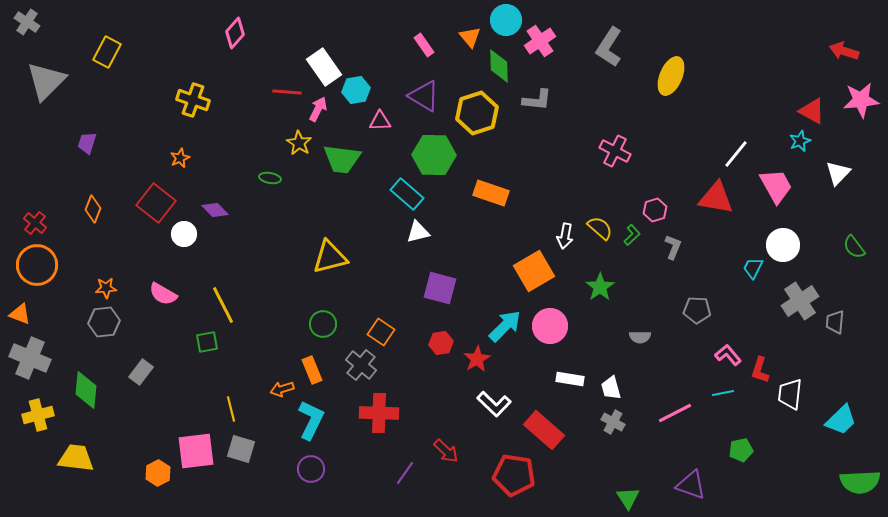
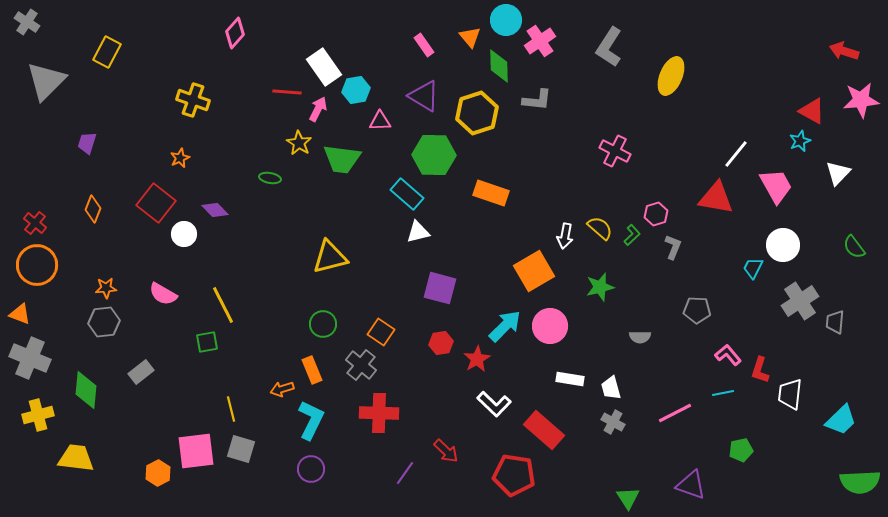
pink hexagon at (655, 210): moved 1 px right, 4 px down
green star at (600, 287): rotated 20 degrees clockwise
gray rectangle at (141, 372): rotated 15 degrees clockwise
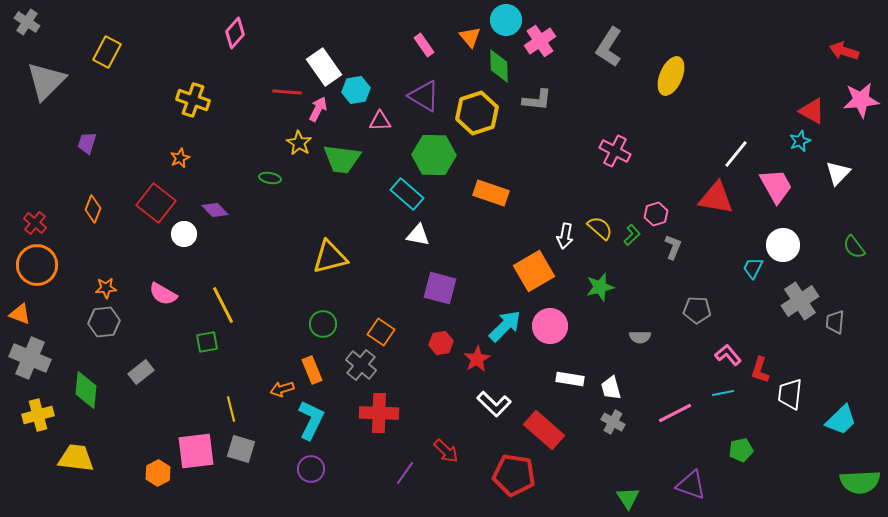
white triangle at (418, 232): moved 3 px down; rotated 25 degrees clockwise
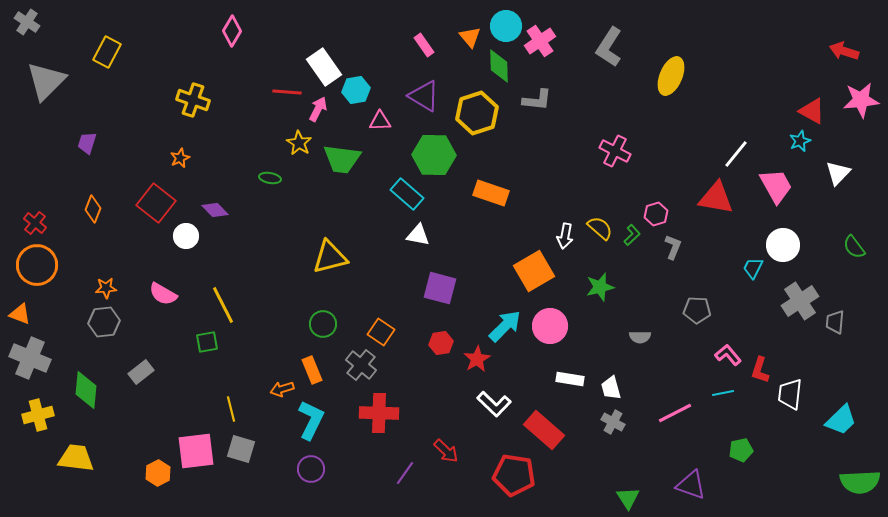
cyan circle at (506, 20): moved 6 px down
pink diamond at (235, 33): moved 3 px left, 2 px up; rotated 12 degrees counterclockwise
white circle at (184, 234): moved 2 px right, 2 px down
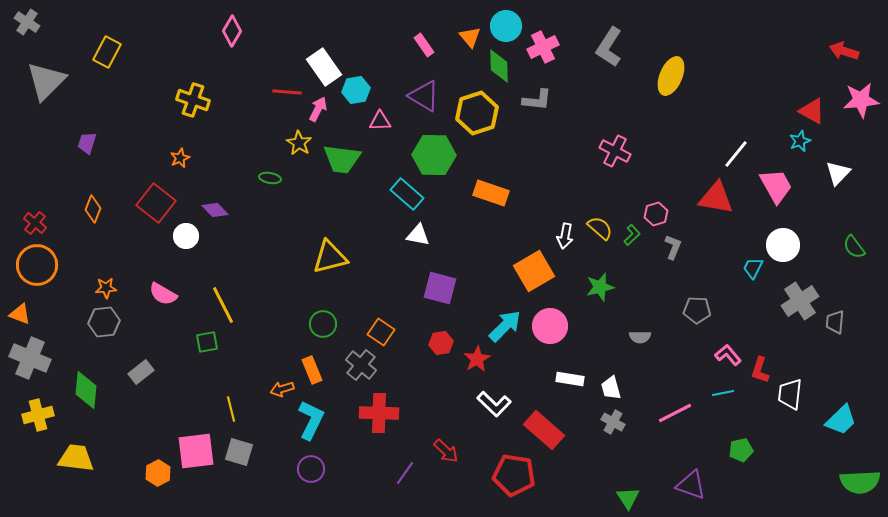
pink cross at (540, 41): moved 3 px right, 6 px down; rotated 8 degrees clockwise
gray square at (241, 449): moved 2 px left, 3 px down
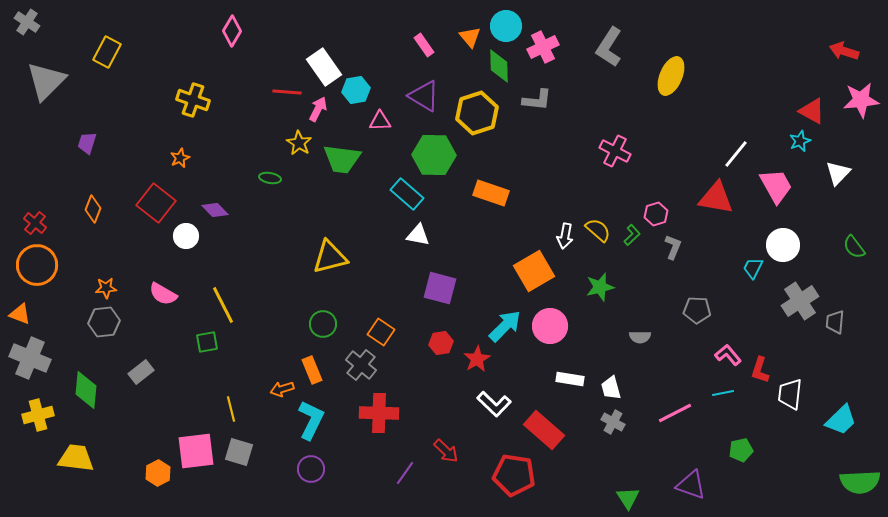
yellow semicircle at (600, 228): moved 2 px left, 2 px down
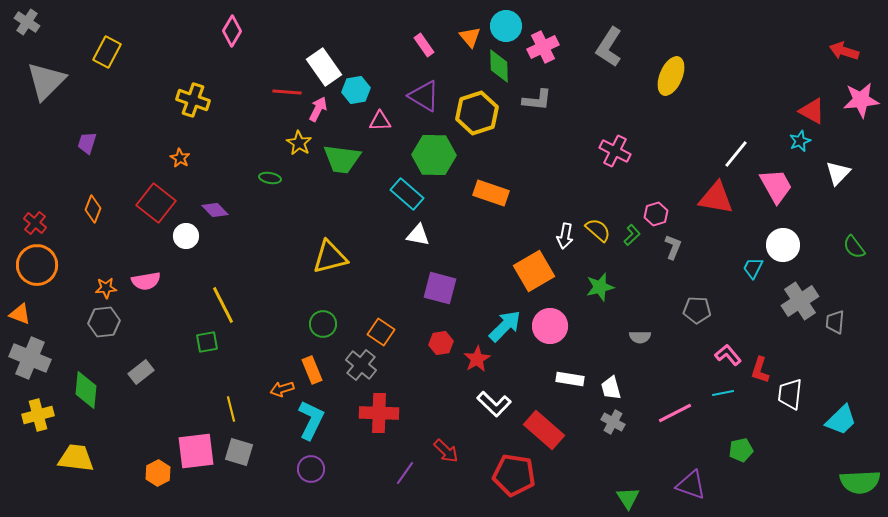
orange star at (180, 158): rotated 18 degrees counterclockwise
pink semicircle at (163, 294): moved 17 px left, 13 px up; rotated 40 degrees counterclockwise
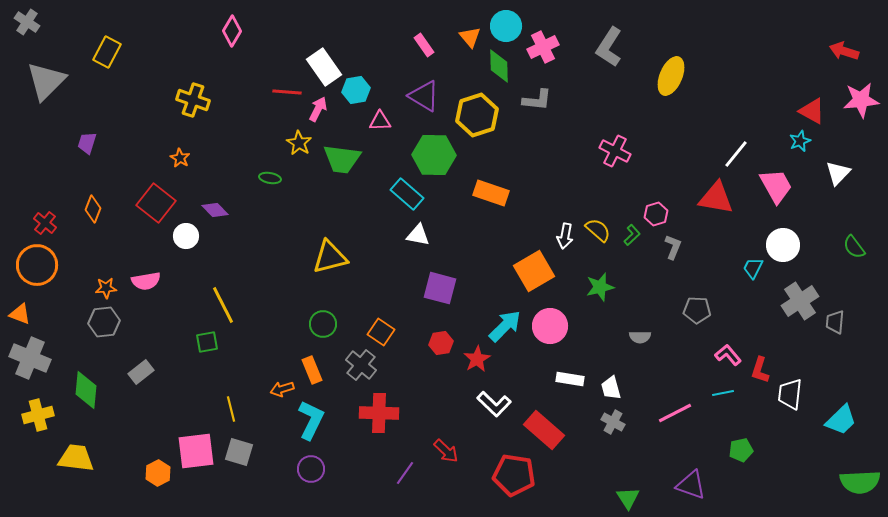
yellow hexagon at (477, 113): moved 2 px down
red cross at (35, 223): moved 10 px right
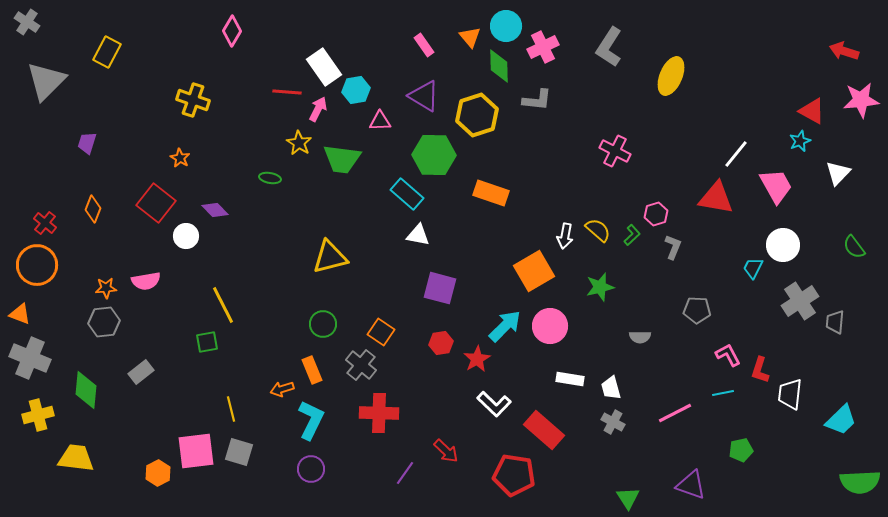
pink L-shape at (728, 355): rotated 12 degrees clockwise
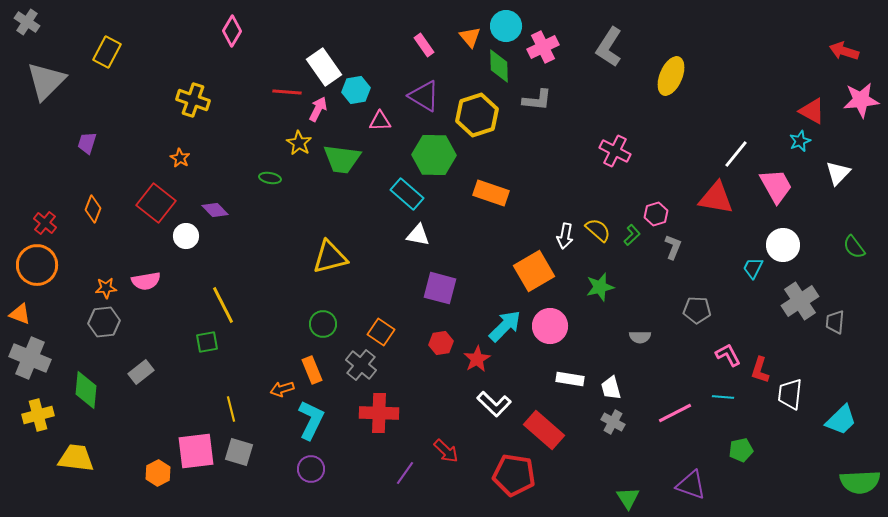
cyan line at (723, 393): moved 4 px down; rotated 15 degrees clockwise
